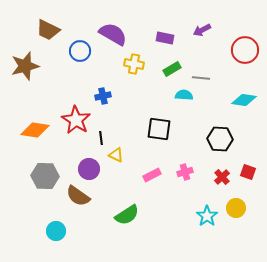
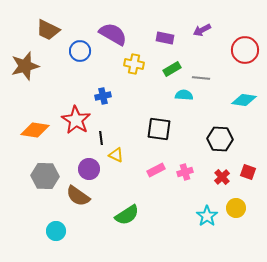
pink rectangle: moved 4 px right, 5 px up
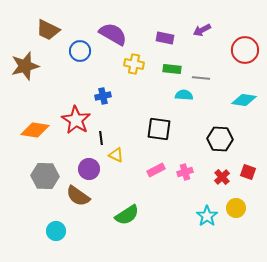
green rectangle: rotated 36 degrees clockwise
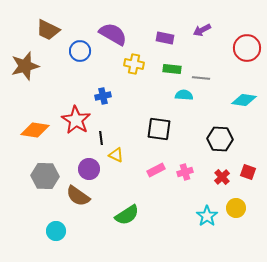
red circle: moved 2 px right, 2 px up
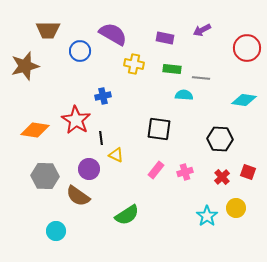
brown trapezoid: rotated 25 degrees counterclockwise
pink rectangle: rotated 24 degrees counterclockwise
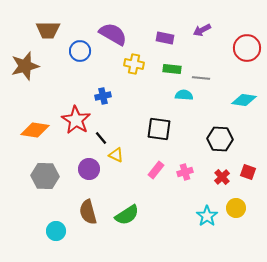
black line: rotated 32 degrees counterclockwise
brown semicircle: moved 10 px right, 16 px down; rotated 40 degrees clockwise
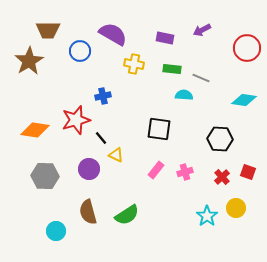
brown star: moved 4 px right, 5 px up; rotated 16 degrees counterclockwise
gray line: rotated 18 degrees clockwise
red star: rotated 24 degrees clockwise
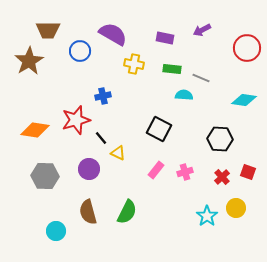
black square: rotated 20 degrees clockwise
yellow triangle: moved 2 px right, 2 px up
green semicircle: moved 3 px up; rotated 30 degrees counterclockwise
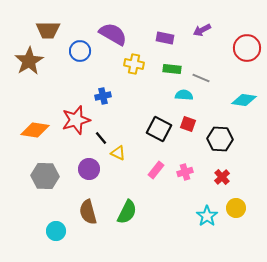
red square: moved 60 px left, 48 px up
